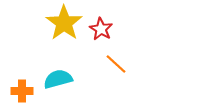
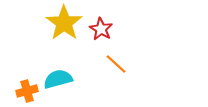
orange cross: moved 5 px right; rotated 15 degrees counterclockwise
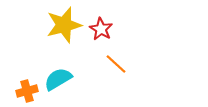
yellow star: moved 2 px down; rotated 21 degrees clockwise
cyan semicircle: rotated 16 degrees counterclockwise
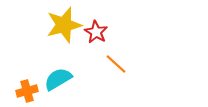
red star: moved 5 px left, 3 px down
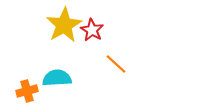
yellow star: rotated 15 degrees counterclockwise
red star: moved 4 px left, 2 px up
cyan semicircle: moved 1 px left, 1 px up; rotated 28 degrees clockwise
